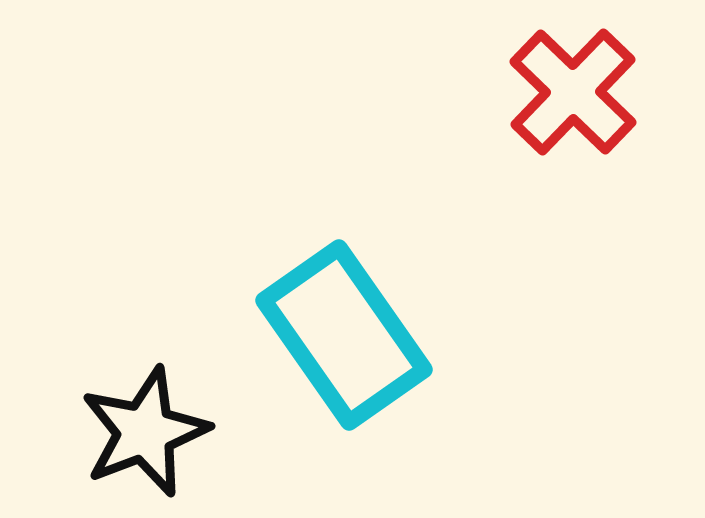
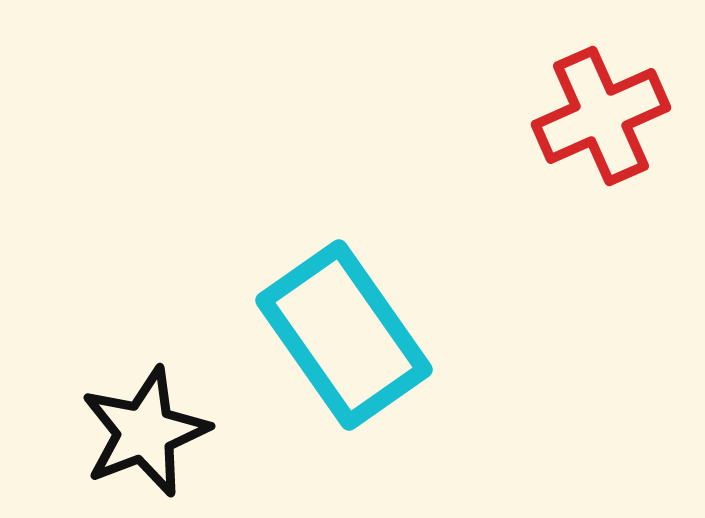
red cross: moved 28 px right, 24 px down; rotated 22 degrees clockwise
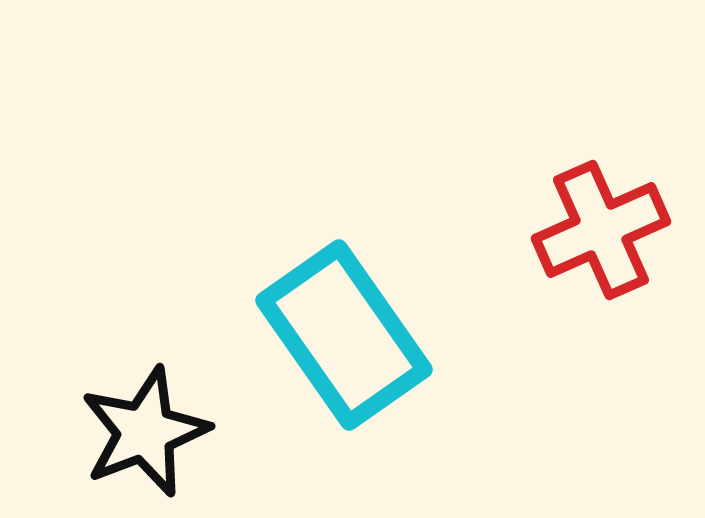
red cross: moved 114 px down
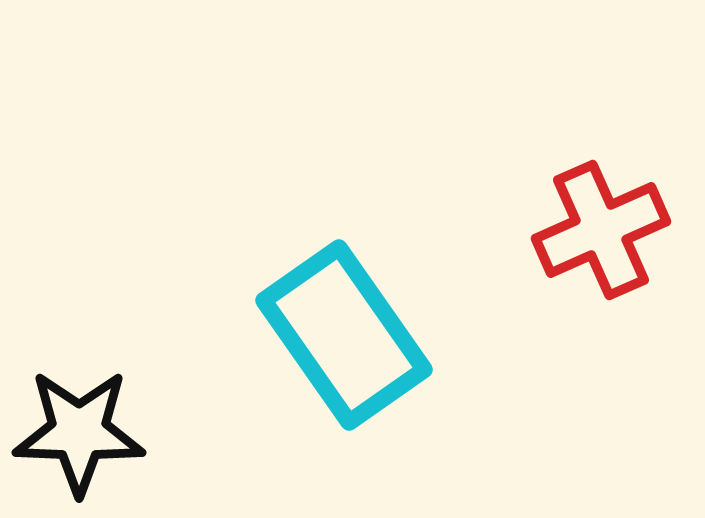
black star: moved 66 px left; rotated 23 degrees clockwise
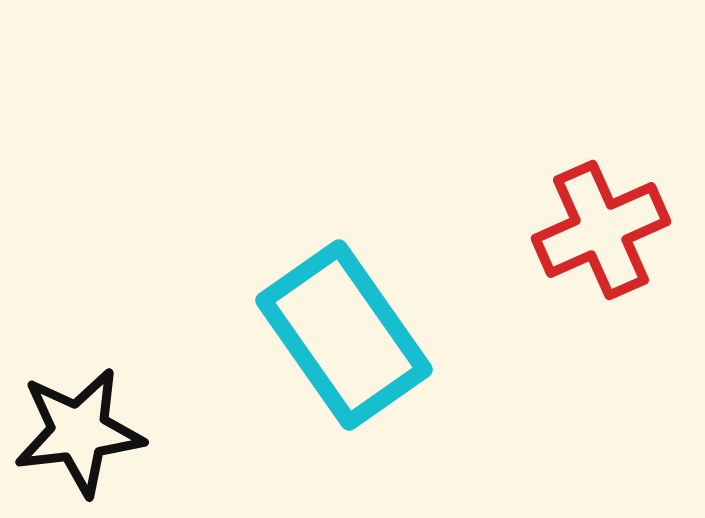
black star: rotated 9 degrees counterclockwise
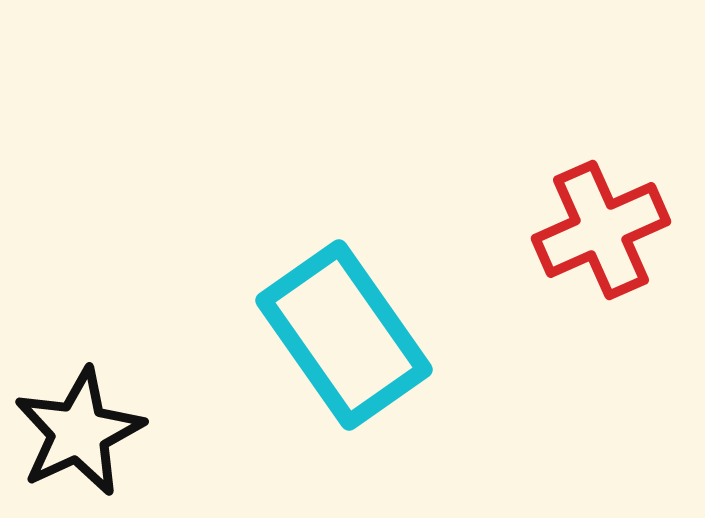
black star: rotated 18 degrees counterclockwise
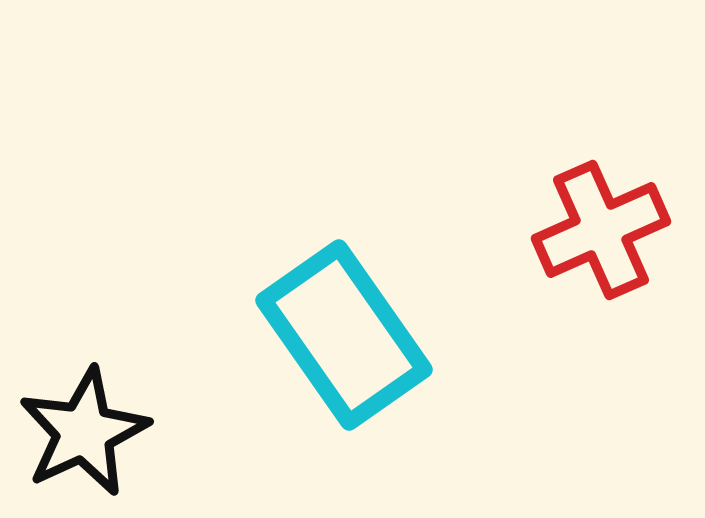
black star: moved 5 px right
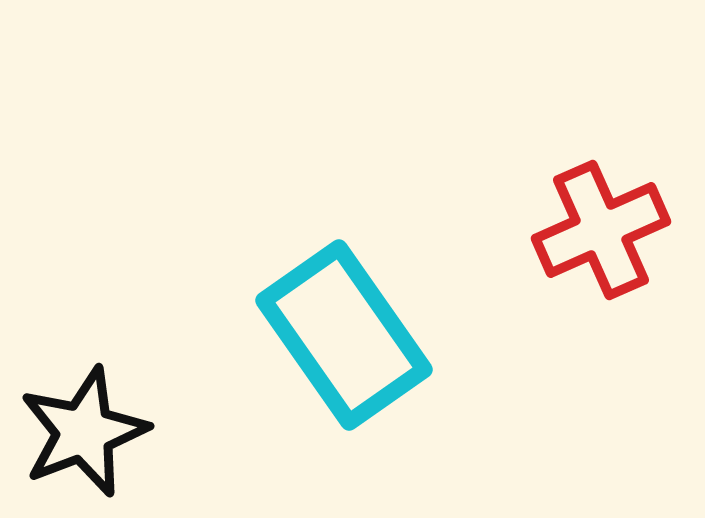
black star: rotated 4 degrees clockwise
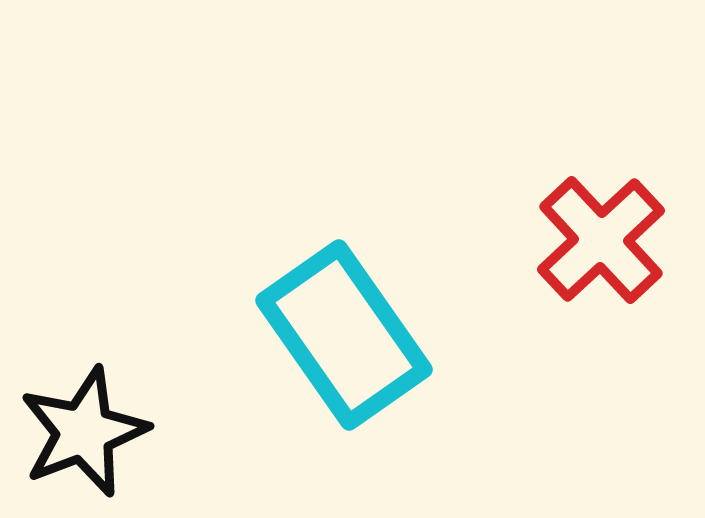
red cross: moved 10 px down; rotated 19 degrees counterclockwise
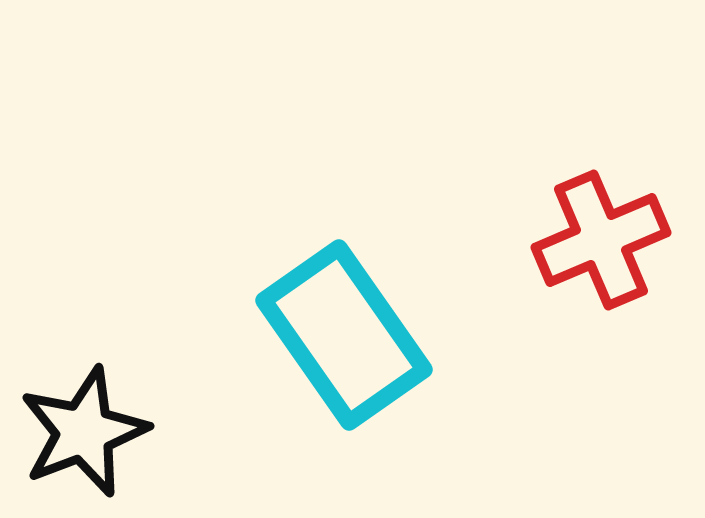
red cross: rotated 20 degrees clockwise
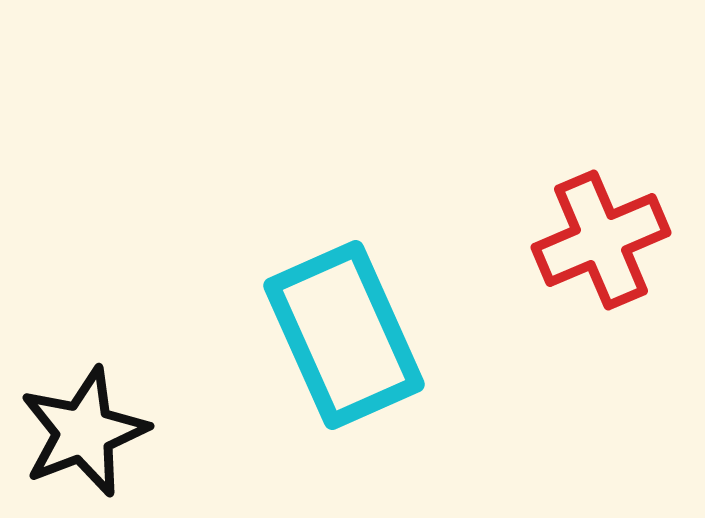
cyan rectangle: rotated 11 degrees clockwise
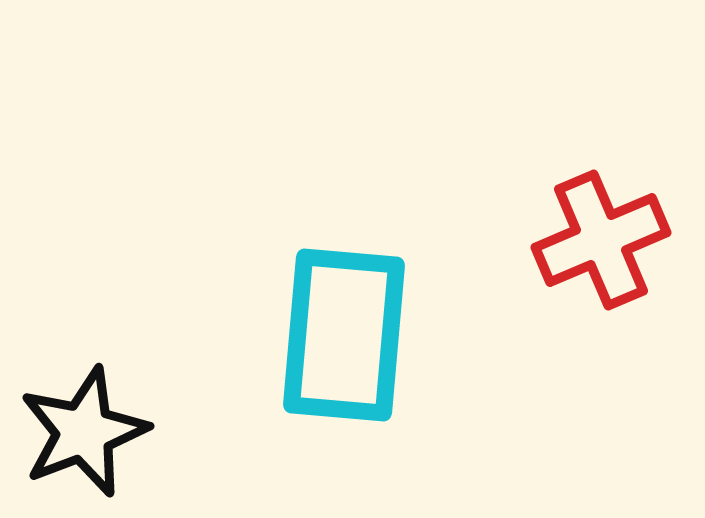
cyan rectangle: rotated 29 degrees clockwise
